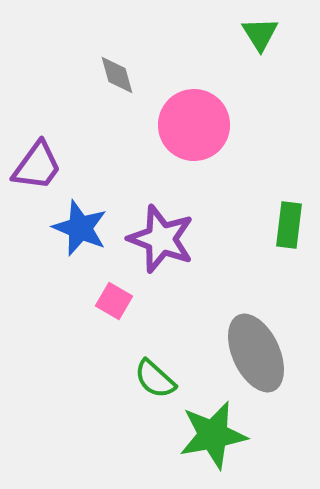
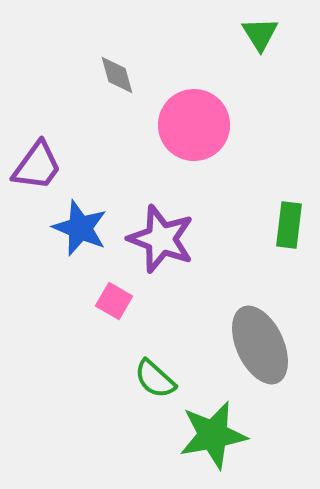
gray ellipse: moved 4 px right, 8 px up
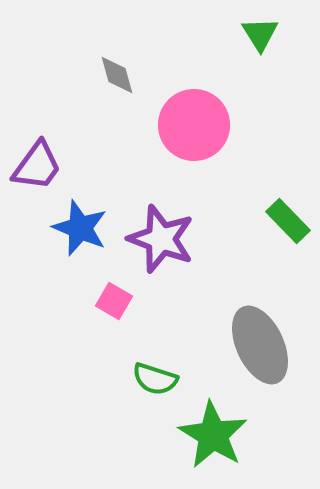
green rectangle: moved 1 px left, 4 px up; rotated 51 degrees counterclockwise
green semicircle: rotated 24 degrees counterclockwise
green star: rotated 30 degrees counterclockwise
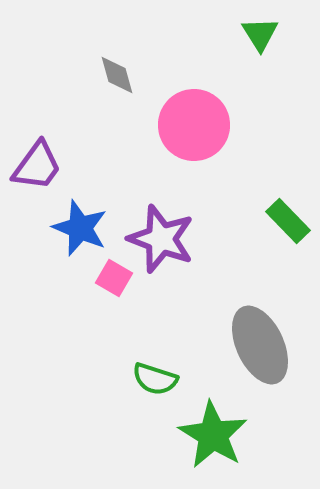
pink square: moved 23 px up
